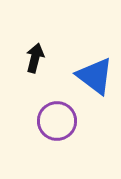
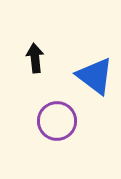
black arrow: rotated 20 degrees counterclockwise
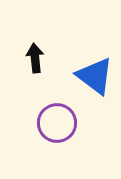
purple circle: moved 2 px down
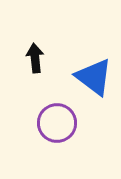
blue triangle: moved 1 px left, 1 px down
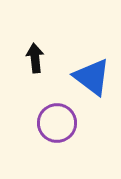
blue triangle: moved 2 px left
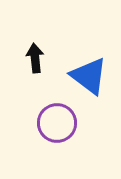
blue triangle: moved 3 px left, 1 px up
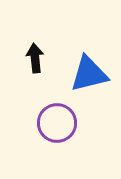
blue triangle: moved 2 px up; rotated 51 degrees counterclockwise
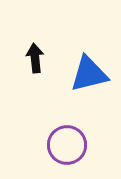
purple circle: moved 10 px right, 22 px down
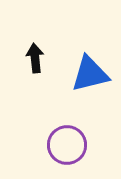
blue triangle: moved 1 px right
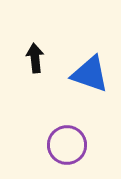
blue triangle: rotated 33 degrees clockwise
